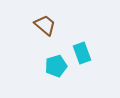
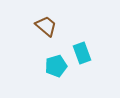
brown trapezoid: moved 1 px right, 1 px down
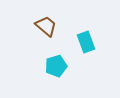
cyan rectangle: moved 4 px right, 11 px up
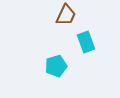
brown trapezoid: moved 20 px right, 11 px up; rotated 75 degrees clockwise
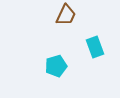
cyan rectangle: moved 9 px right, 5 px down
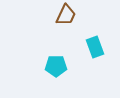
cyan pentagon: rotated 15 degrees clockwise
